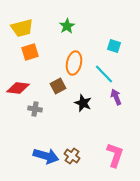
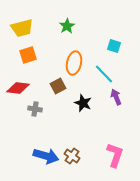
orange square: moved 2 px left, 3 px down
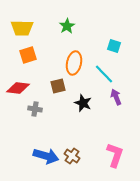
yellow trapezoid: rotated 15 degrees clockwise
brown square: rotated 14 degrees clockwise
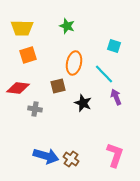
green star: rotated 21 degrees counterclockwise
brown cross: moved 1 px left, 3 px down
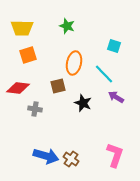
purple arrow: rotated 35 degrees counterclockwise
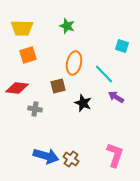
cyan square: moved 8 px right
red diamond: moved 1 px left
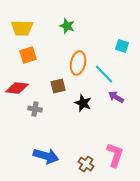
orange ellipse: moved 4 px right
brown cross: moved 15 px right, 5 px down
